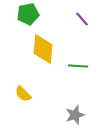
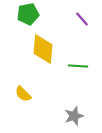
gray star: moved 1 px left, 1 px down
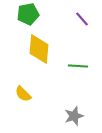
yellow diamond: moved 4 px left
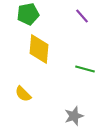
purple line: moved 3 px up
green line: moved 7 px right, 3 px down; rotated 12 degrees clockwise
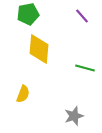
green line: moved 1 px up
yellow semicircle: rotated 114 degrees counterclockwise
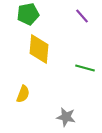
gray star: moved 8 px left, 1 px down; rotated 30 degrees clockwise
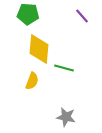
green pentagon: rotated 15 degrees clockwise
green line: moved 21 px left
yellow semicircle: moved 9 px right, 13 px up
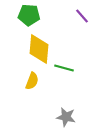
green pentagon: moved 1 px right, 1 px down
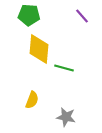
yellow semicircle: moved 19 px down
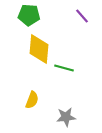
gray star: rotated 18 degrees counterclockwise
